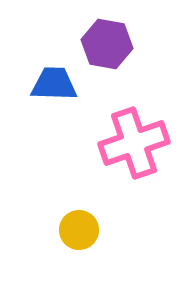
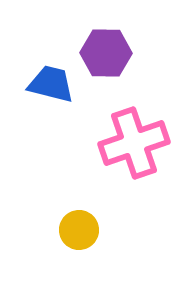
purple hexagon: moved 1 px left, 9 px down; rotated 9 degrees counterclockwise
blue trapezoid: moved 3 px left; rotated 12 degrees clockwise
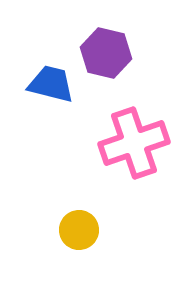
purple hexagon: rotated 12 degrees clockwise
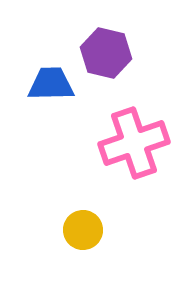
blue trapezoid: rotated 15 degrees counterclockwise
yellow circle: moved 4 px right
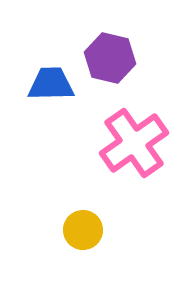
purple hexagon: moved 4 px right, 5 px down
pink cross: rotated 16 degrees counterclockwise
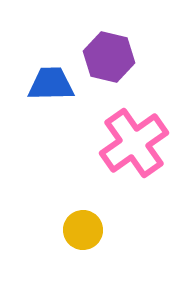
purple hexagon: moved 1 px left, 1 px up
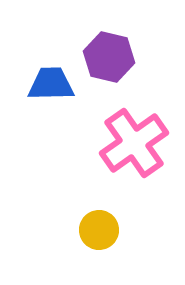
yellow circle: moved 16 px right
